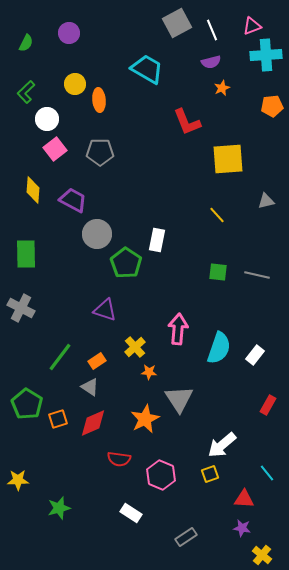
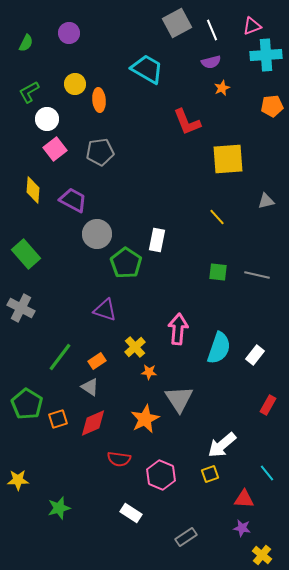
green L-shape at (26, 92): moved 3 px right; rotated 15 degrees clockwise
gray pentagon at (100, 152): rotated 8 degrees counterclockwise
yellow line at (217, 215): moved 2 px down
green rectangle at (26, 254): rotated 40 degrees counterclockwise
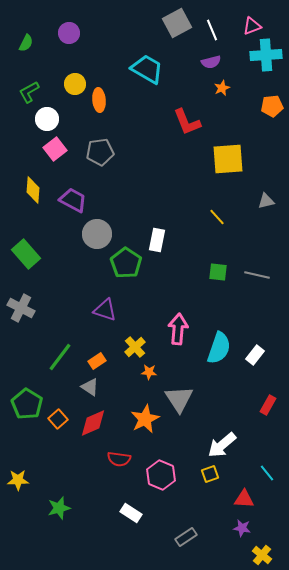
orange square at (58, 419): rotated 24 degrees counterclockwise
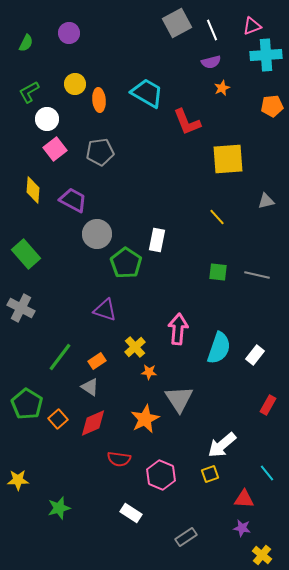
cyan trapezoid at (147, 69): moved 24 px down
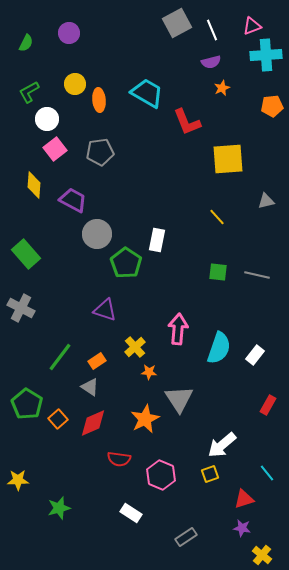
yellow diamond at (33, 190): moved 1 px right, 5 px up
red triangle at (244, 499): rotated 20 degrees counterclockwise
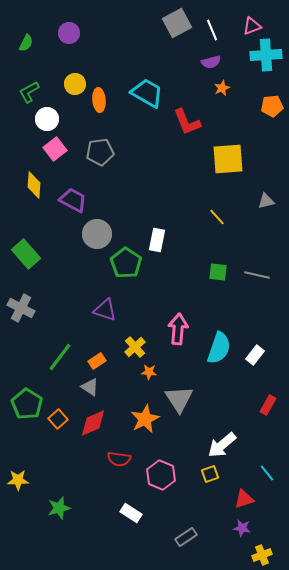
yellow cross at (262, 555): rotated 30 degrees clockwise
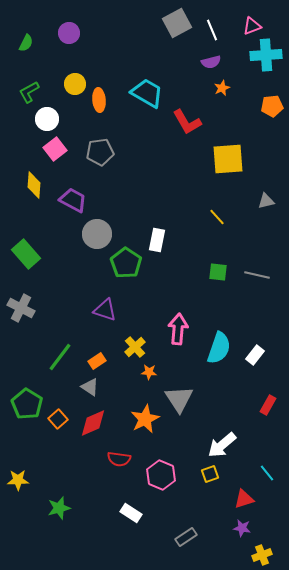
red L-shape at (187, 122): rotated 8 degrees counterclockwise
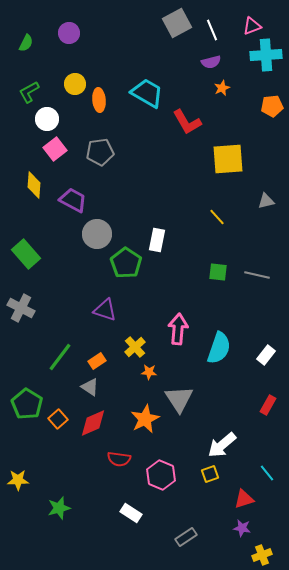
white rectangle at (255, 355): moved 11 px right
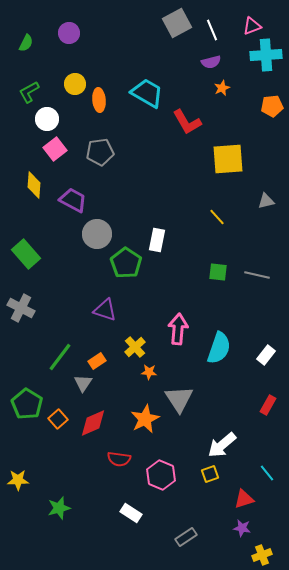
gray triangle at (90, 387): moved 7 px left, 4 px up; rotated 30 degrees clockwise
